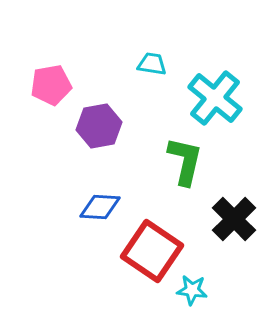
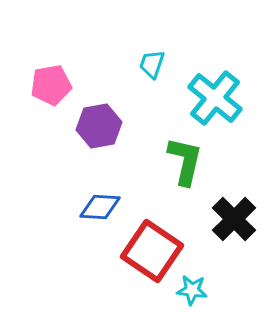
cyan trapezoid: rotated 80 degrees counterclockwise
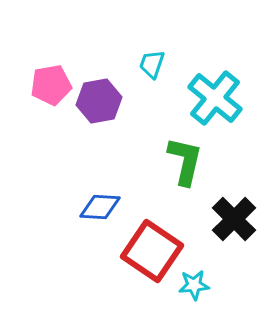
purple hexagon: moved 25 px up
cyan star: moved 2 px right, 5 px up; rotated 12 degrees counterclockwise
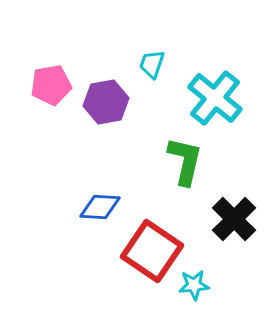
purple hexagon: moved 7 px right, 1 px down
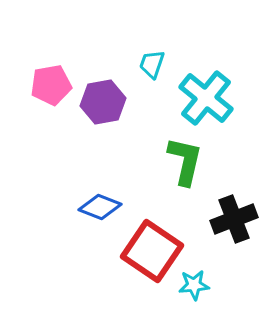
cyan cross: moved 9 px left
purple hexagon: moved 3 px left
blue diamond: rotated 18 degrees clockwise
black cross: rotated 24 degrees clockwise
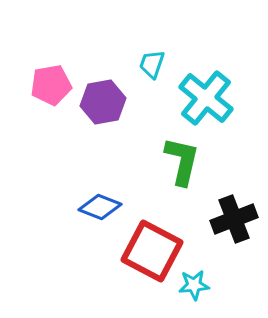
green L-shape: moved 3 px left
red square: rotated 6 degrees counterclockwise
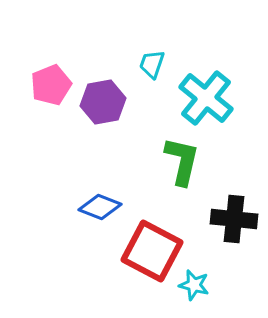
pink pentagon: rotated 12 degrees counterclockwise
black cross: rotated 27 degrees clockwise
cyan star: rotated 20 degrees clockwise
